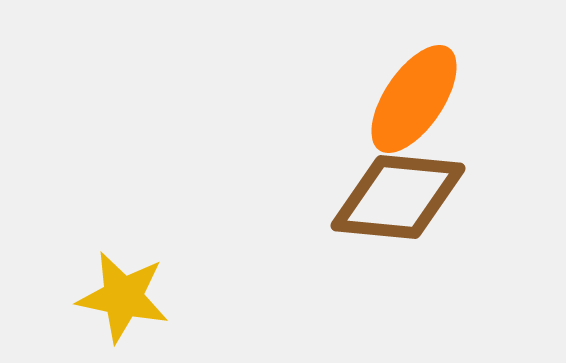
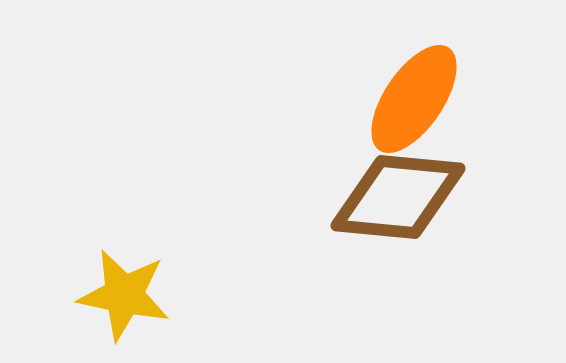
yellow star: moved 1 px right, 2 px up
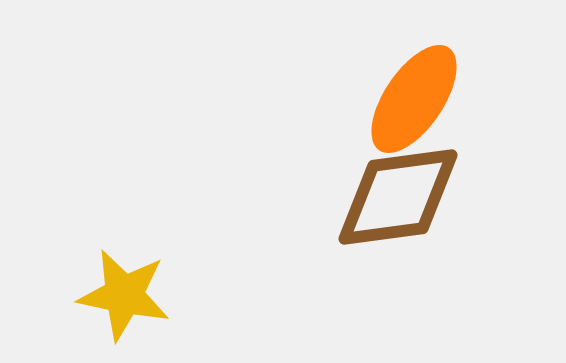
brown diamond: rotated 13 degrees counterclockwise
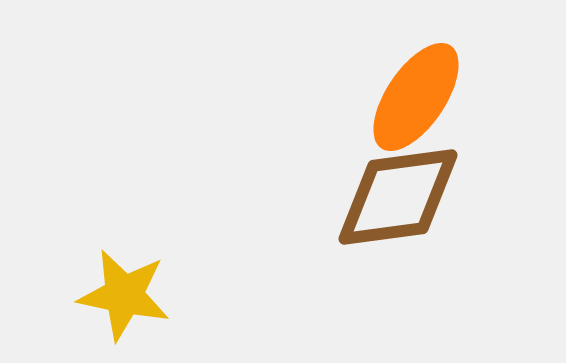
orange ellipse: moved 2 px right, 2 px up
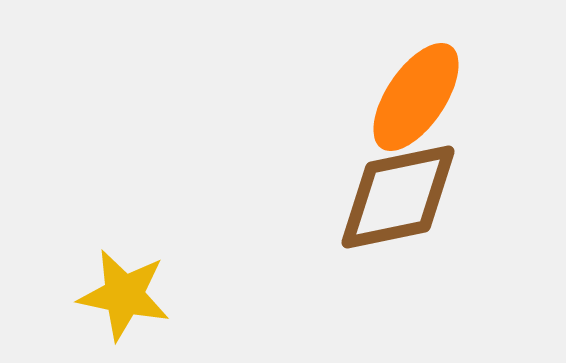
brown diamond: rotated 4 degrees counterclockwise
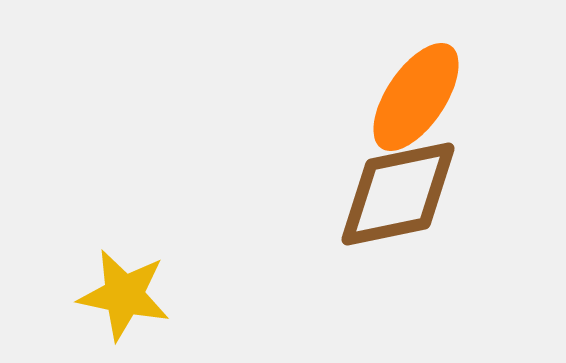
brown diamond: moved 3 px up
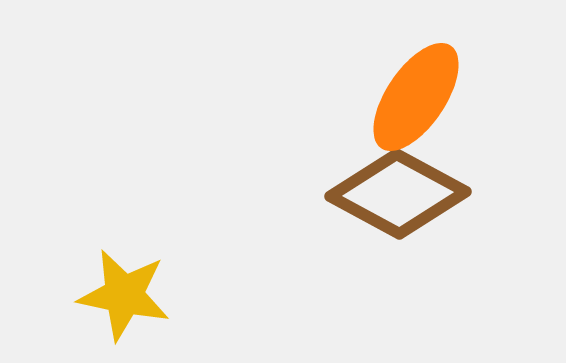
brown diamond: rotated 40 degrees clockwise
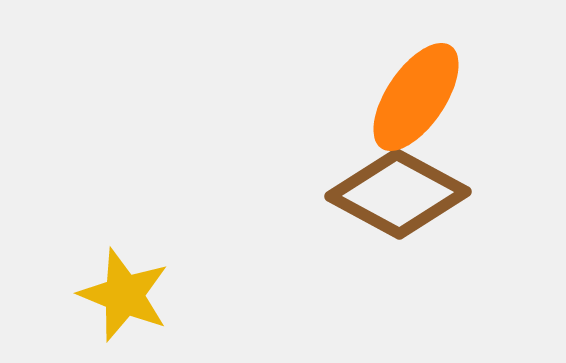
yellow star: rotated 10 degrees clockwise
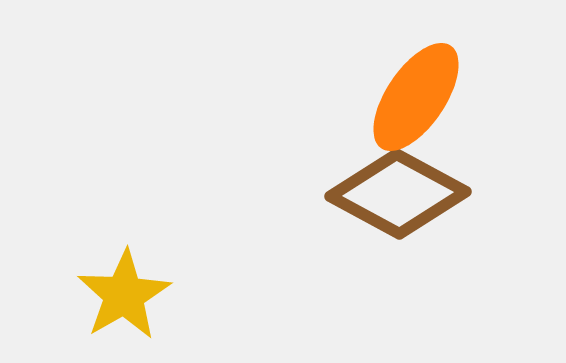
yellow star: rotated 20 degrees clockwise
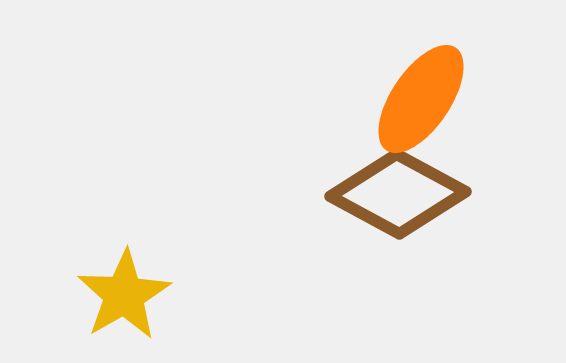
orange ellipse: moved 5 px right, 2 px down
